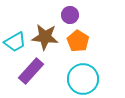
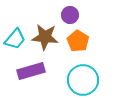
cyan trapezoid: moved 3 px up; rotated 20 degrees counterclockwise
purple rectangle: rotated 32 degrees clockwise
cyan circle: moved 1 px down
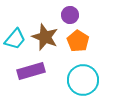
brown star: rotated 16 degrees clockwise
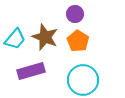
purple circle: moved 5 px right, 1 px up
